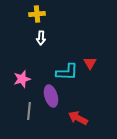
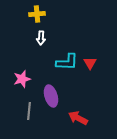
cyan L-shape: moved 10 px up
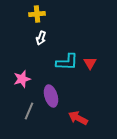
white arrow: rotated 16 degrees clockwise
gray line: rotated 18 degrees clockwise
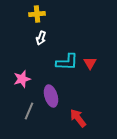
red arrow: rotated 24 degrees clockwise
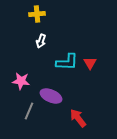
white arrow: moved 3 px down
pink star: moved 1 px left, 2 px down; rotated 24 degrees clockwise
purple ellipse: rotated 50 degrees counterclockwise
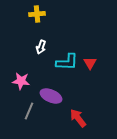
white arrow: moved 6 px down
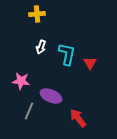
cyan L-shape: moved 8 px up; rotated 80 degrees counterclockwise
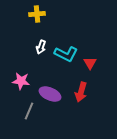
cyan L-shape: moved 1 px left; rotated 105 degrees clockwise
purple ellipse: moved 1 px left, 2 px up
red arrow: moved 3 px right, 26 px up; rotated 126 degrees counterclockwise
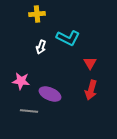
cyan L-shape: moved 2 px right, 16 px up
red arrow: moved 10 px right, 2 px up
gray line: rotated 72 degrees clockwise
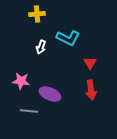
red arrow: rotated 24 degrees counterclockwise
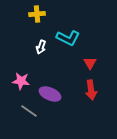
gray line: rotated 30 degrees clockwise
